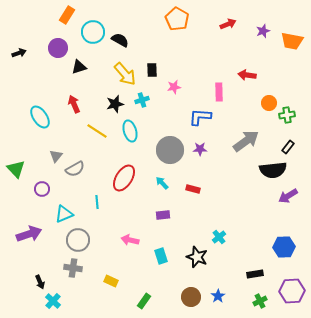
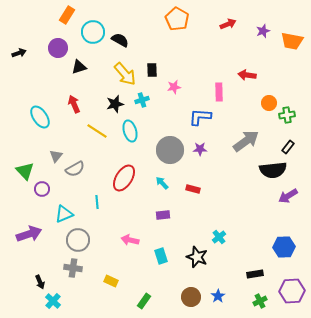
green triangle at (16, 169): moved 9 px right, 2 px down
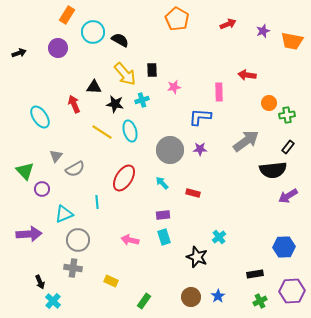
black triangle at (79, 67): moved 15 px right, 20 px down; rotated 21 degrees clockwise
black star at (115, 104): rotated 24 degrees clockwise
yellow line at (97, 131): moved 5 px right, 1 px down
red rectangle at (193, 189): moved 4 px down
purple arrow at (29, 234): rotated 15 degrees clockwise
cyan rectangle at (161, 256): moved 3 px right, 19 px up
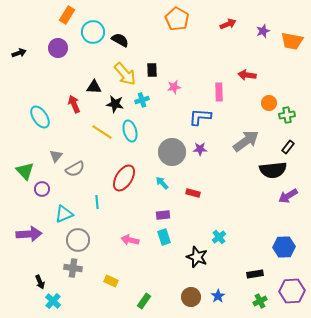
gray circle at (170, 150): moved 2 px right, 2 px down
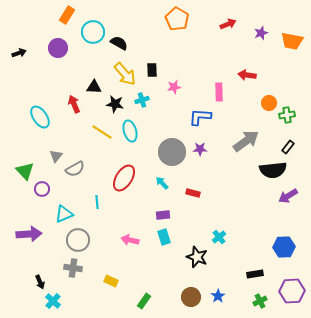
purple star at (263, 31): moved 2 px left, 2 px down
black semicircle at (120, 40): moved 1 px left, 3 px down
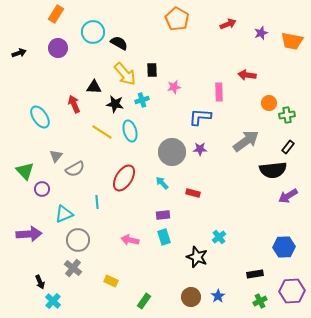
orange rectangle at (67, 15): moved 11 px left, 1 px up
gray cross at (73, 268): rotated 30 degrees clockwise
